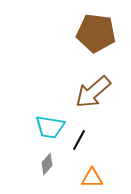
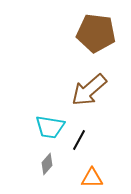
brown arrow: moved 4 px left, 2 px up
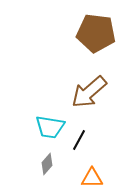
brown arrow: moved 2 px down
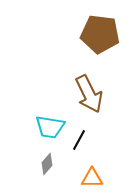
brown pentagon: moved 4 px right, 1 px down
brown arrow: moved 2 px down; rotated 75 degrees counterclockwise
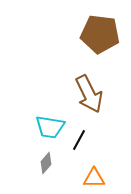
gray diamond: moved 1 px left, 1 px up
orange triangle: moved 2 px right
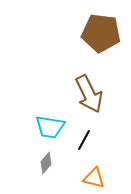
brown pentagon: moved 1 px right, 1 px up
black line: moved 5 px right
orange triangle: rotated 15 degrees clockwise
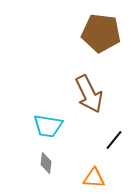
cyan trapezoid: moved 2 px left, 1 px up
black line: moved 30 px right; rotated 10 degrees clockwise
gray diamond: rotated 35 degrees counterclockwise
orange triangle: rotated 10 degrees counterclockwise
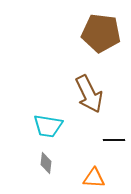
black line: rotated 50 degrees clockwise
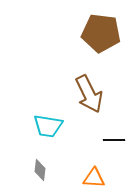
gray diamond: moved 6 px left, 7 px down
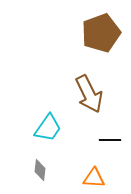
brown pentagon: rotated 27 degrees counterclockwise
cyan trapezoid: moved 2 px down; rotated 64 degrees counterclockwise
black line: moved 4 px left
